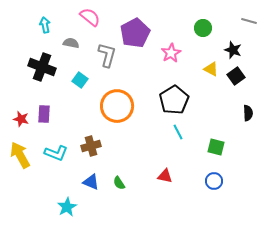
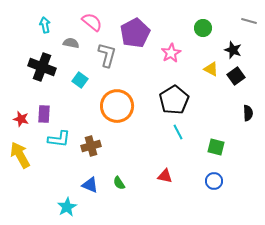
pink semicircle: moved 2 px right, 5 px down
cyan L-shape: moved 3 px right, 14 px up; rotated 15 degrees counterclockwise
blue triangle: moved 1 px left, 3 px down
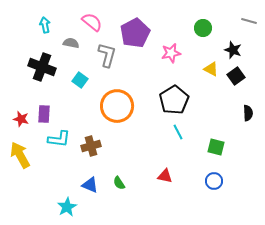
pink star: rotated 18 degrees clockwise
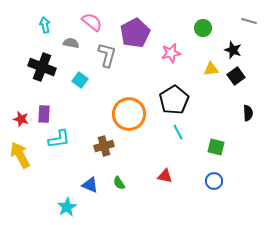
yellow triangle: rotated 35 degrees counterclockwise
orange circle: moved 12 px right, 8 px down
cyan L-shape: rotated 15 degrees counterclockwise
brown cross: moved 13 px right
